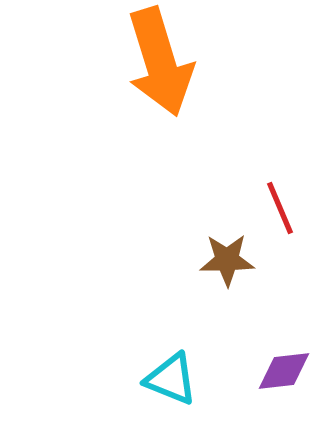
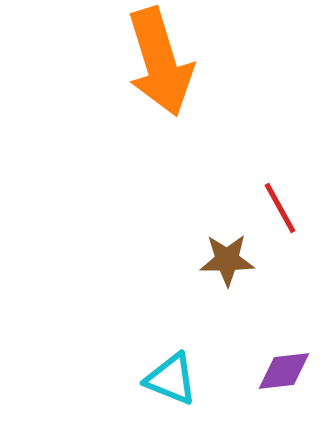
red line: rotated 6 degrees counterclockwise
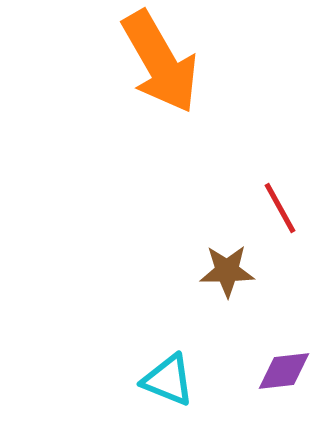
orange arrow: rotated 13 degrees counterclockwise
brown star: moved 11 px down
cyan triangle: moved 3 px left, 1 px down
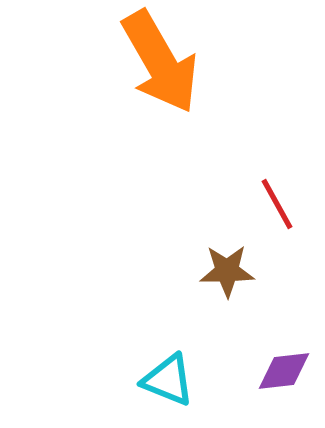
red line: moved 3 px left, 4 px up
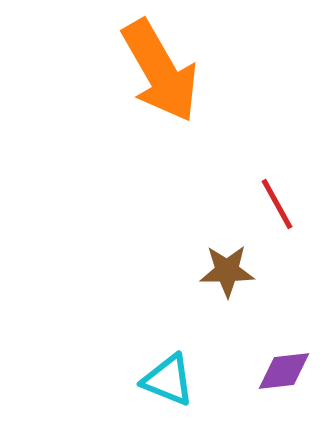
orange arrow: moved 9 px down
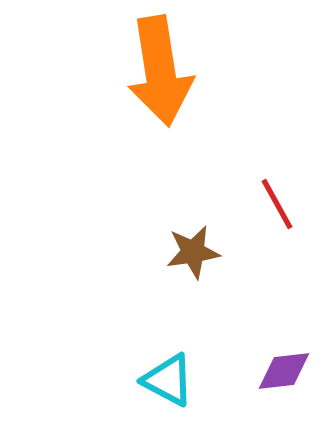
orange arrow: rotated 21 degrees clockwise
brown star: moved 34 px left, 19 px up; rotated 8 degrees counterclockwise
cyan triangle: rotated 6 degrees clockwise
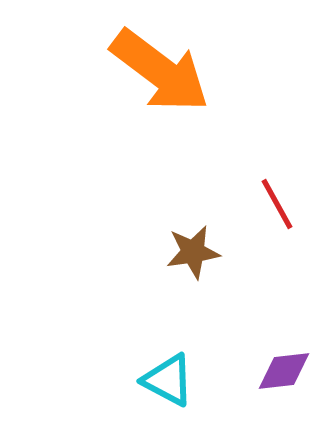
orange arrow: rotated 44 degrees counterclockwise
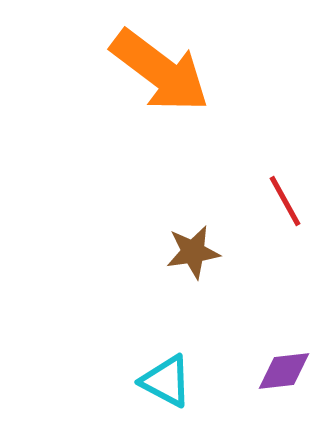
red line: moved 8 px right, 3 px up
cyan triangle: moved 2 px left, 1 px down
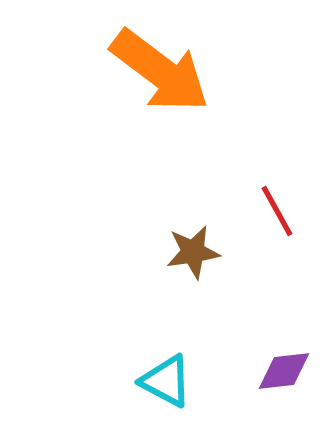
red line: moved 8 px left, 10 px down
